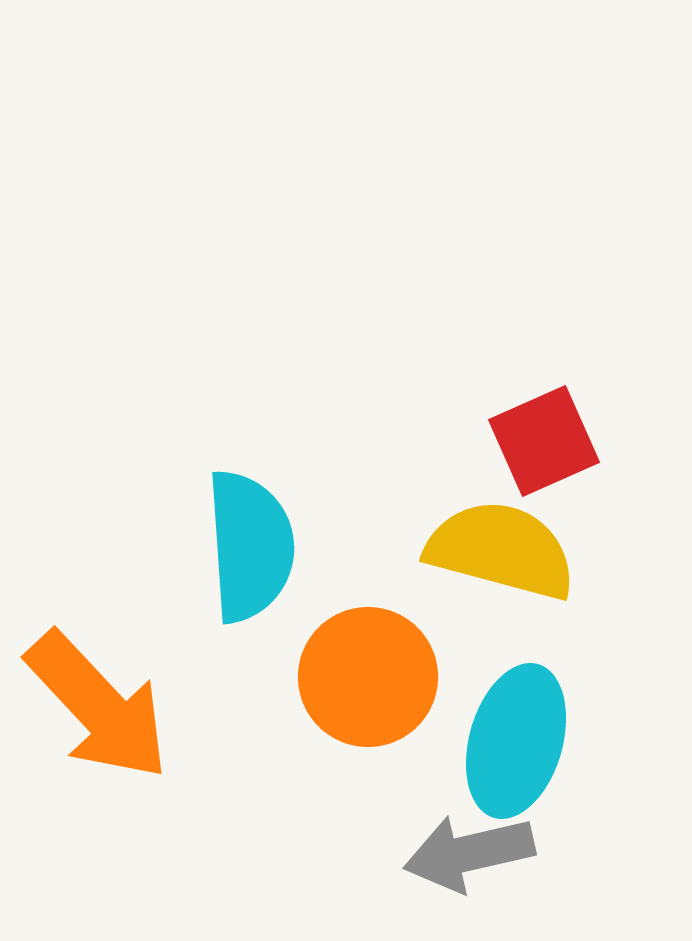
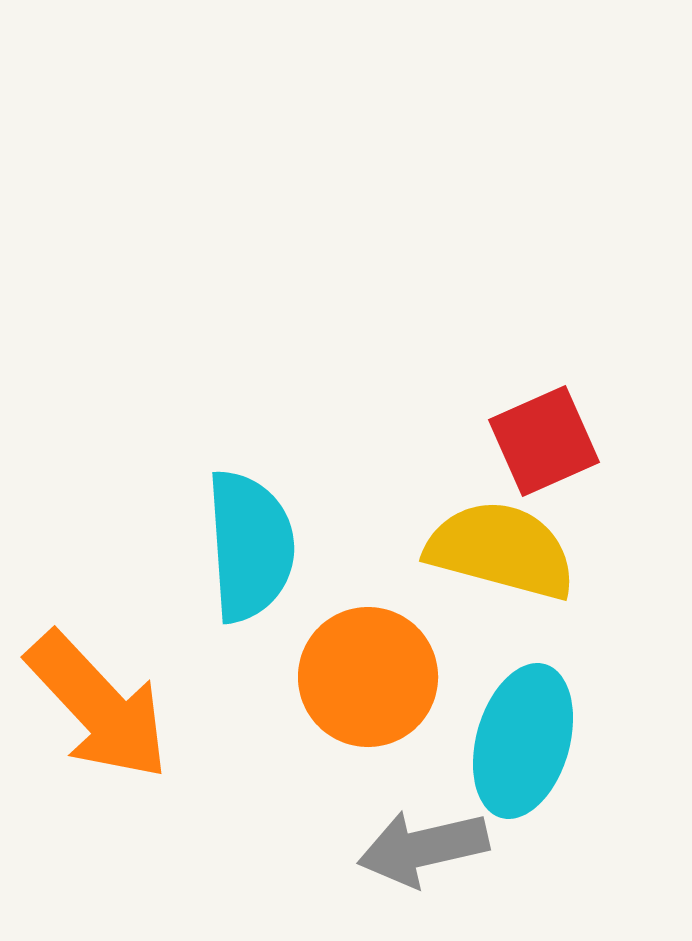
cyan ellipse: moved 7 px right
gray arrow: moved 46 px left, 5 px up
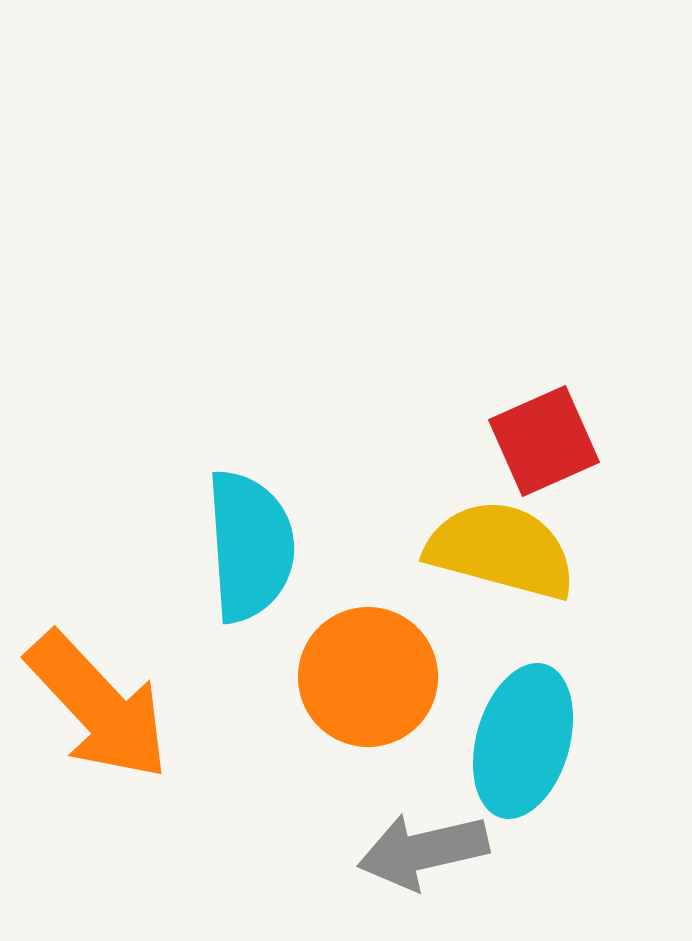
gray arrow: moved 3 px down
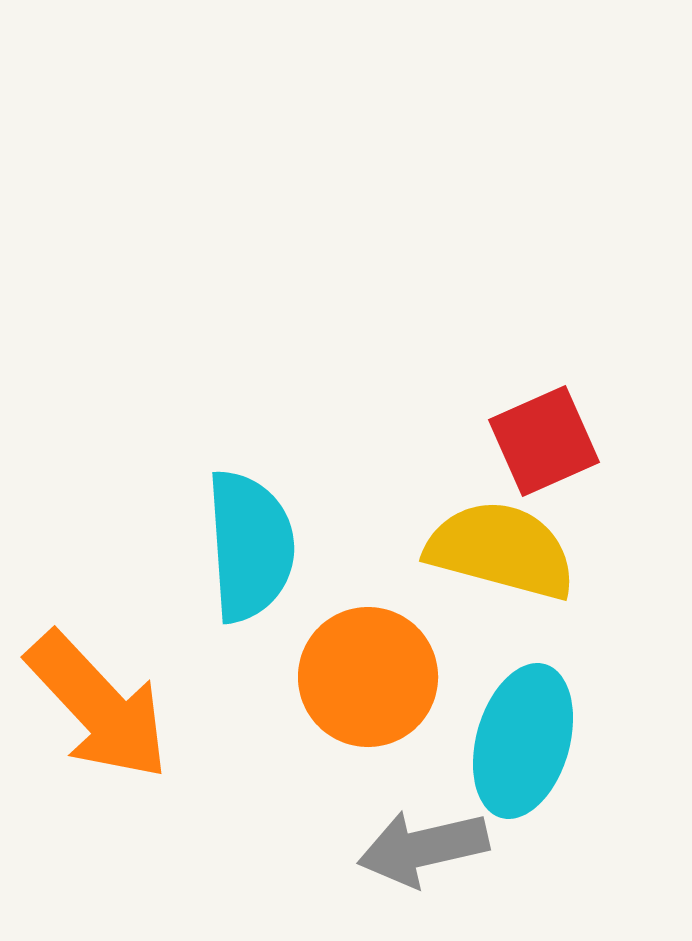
gray arrow: moved 3 px up
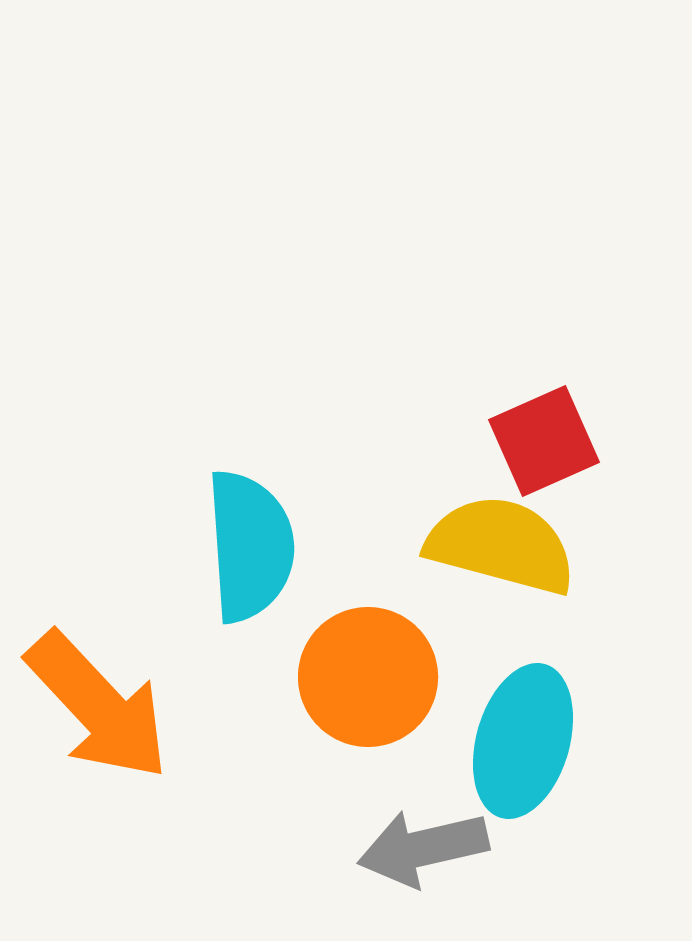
yellow semicircle: moved 5 px up
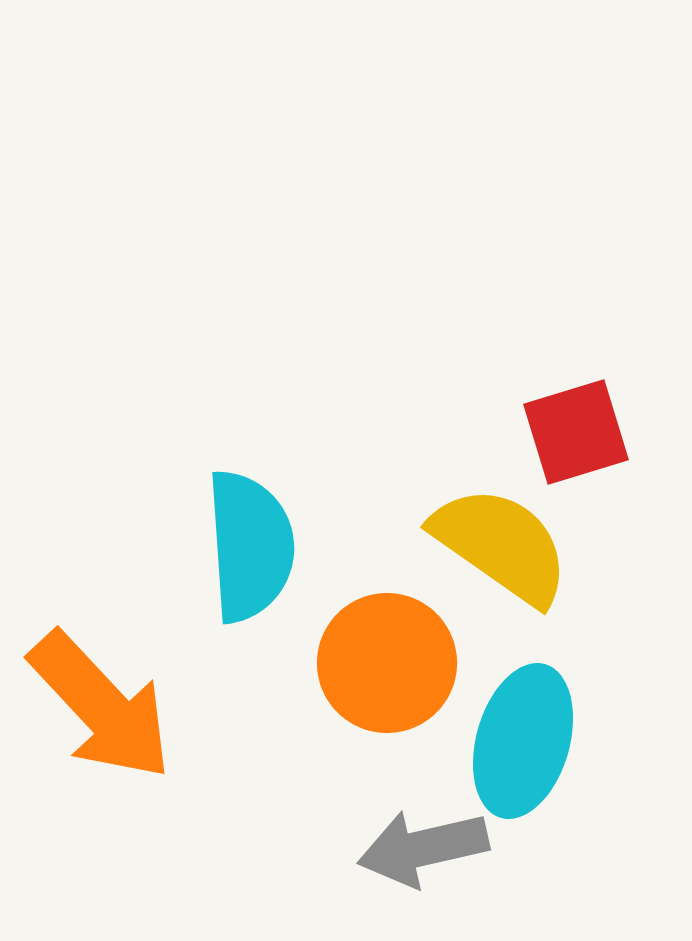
red square: moved 32 px right, 9 px up; rotated 7 degrees clockwise
yellow semicircle: rotated 20 degrees clockwise
orange circle: moved 19 px right, 14 px up
orange arrow: moved 3 px right
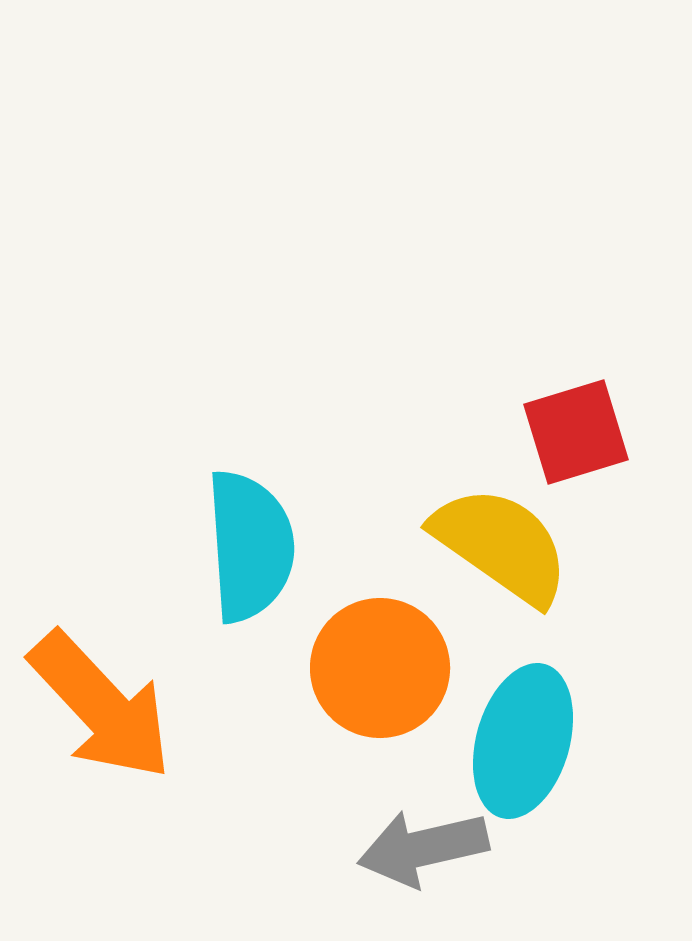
orange circle: moved 7 px left, 5 px down
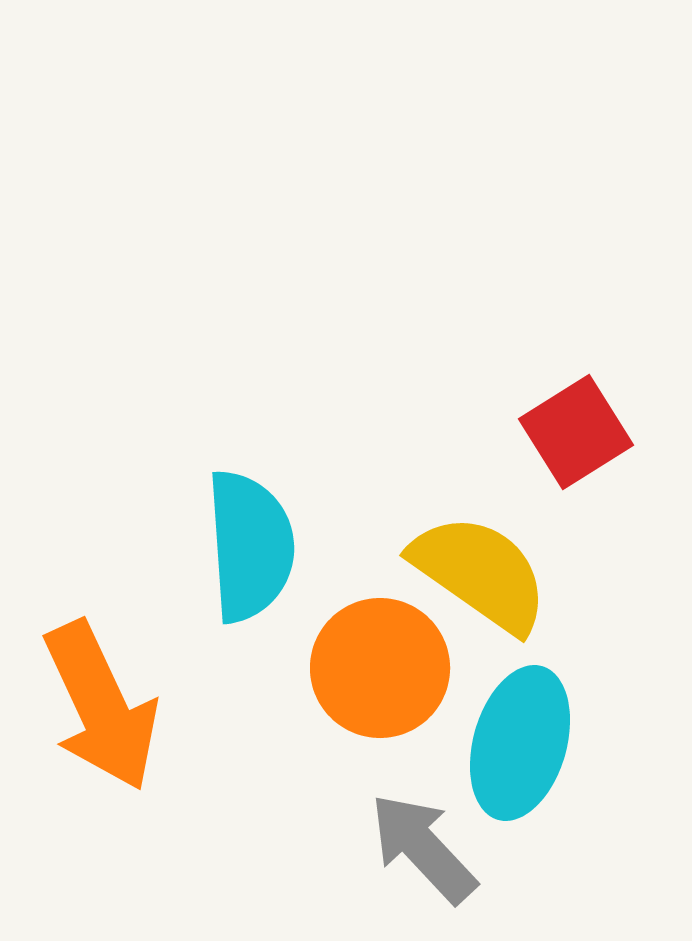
red square: rotated 15 degrees counterclockwise
yellow semicircle: moved 21 px left, 28 px down
orange arrow: rotated 18 degrees clockwise
cyan ellipse: moved 3 px left, 2 px down
gray arrow: rotated 60 degrees clockwise
